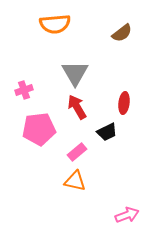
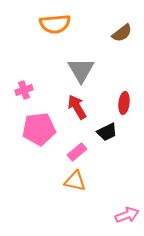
gray triangle: moved 6 px right, 3 px up
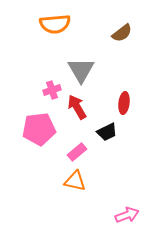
pink cross: moved 28 px right
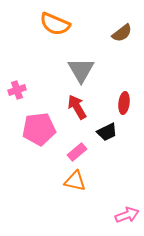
orange semicircle: rotated 28 degrees clockwise
pink cross: moved 35 px left
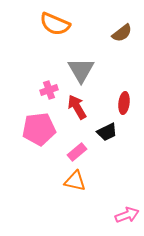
pink cross: moved 32 px right
